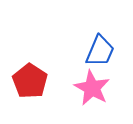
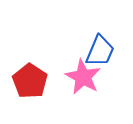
pink star: moved 9 px left, 11 px up
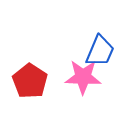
pink star: rotated 27 degrees counterclockwise
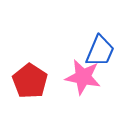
pink star: rotated 9 degrees clockwise
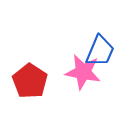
pink star: moved 5 px up
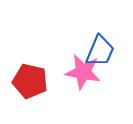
red pentagon: rotated 20 degrees counterclockwise
